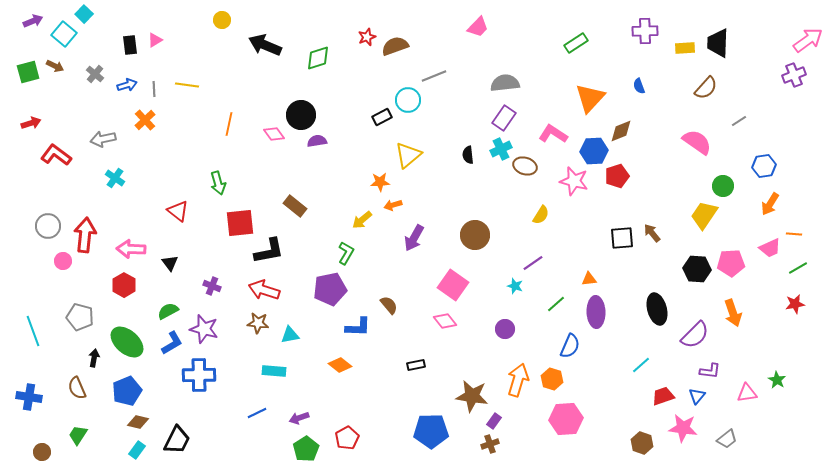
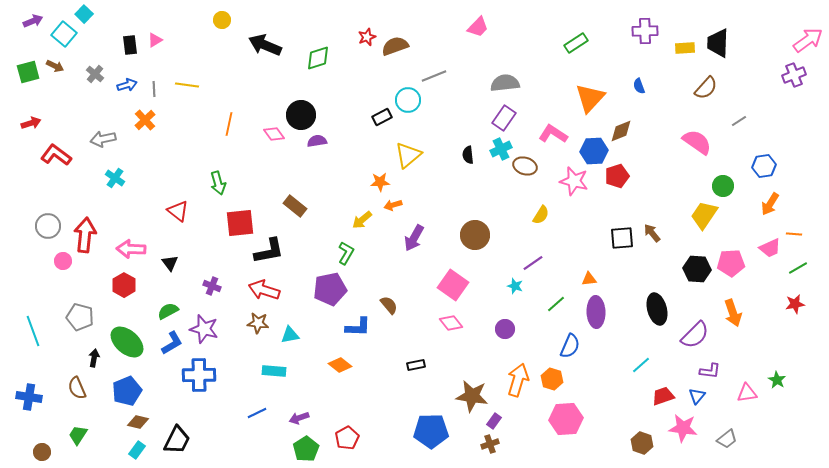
pink diamond at (445, 321): moved 6 px right, 2 px down
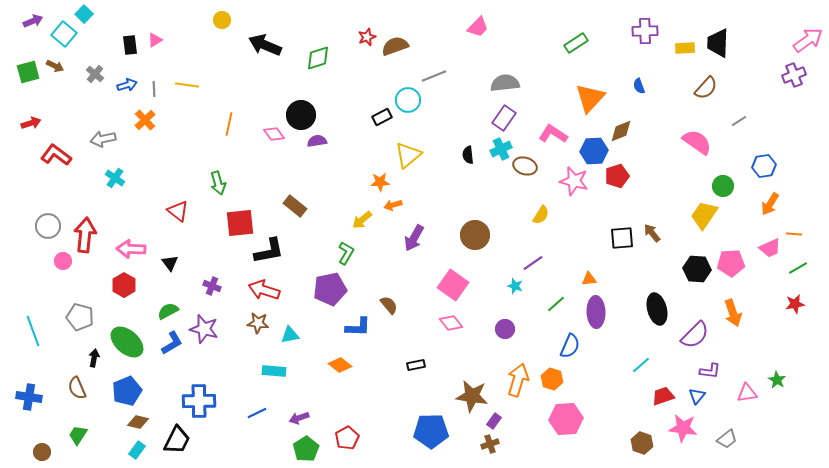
blue cross at (199, 375): moved 26 px down
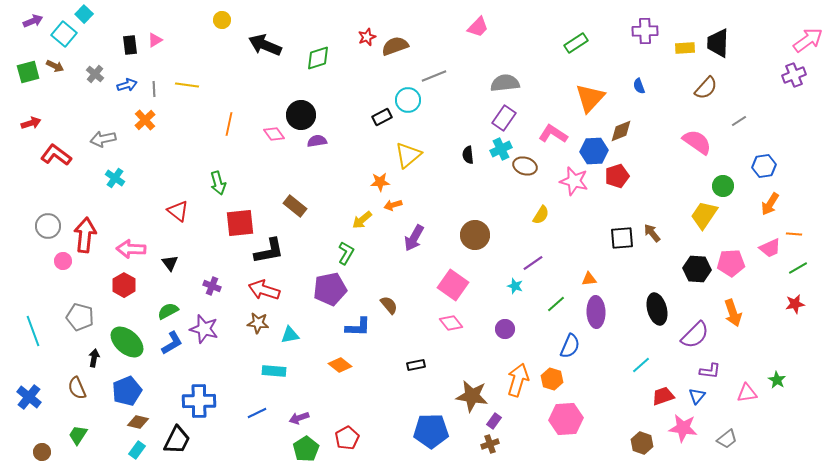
blue cross at (29, 397): rotated 30 degrees clockwise
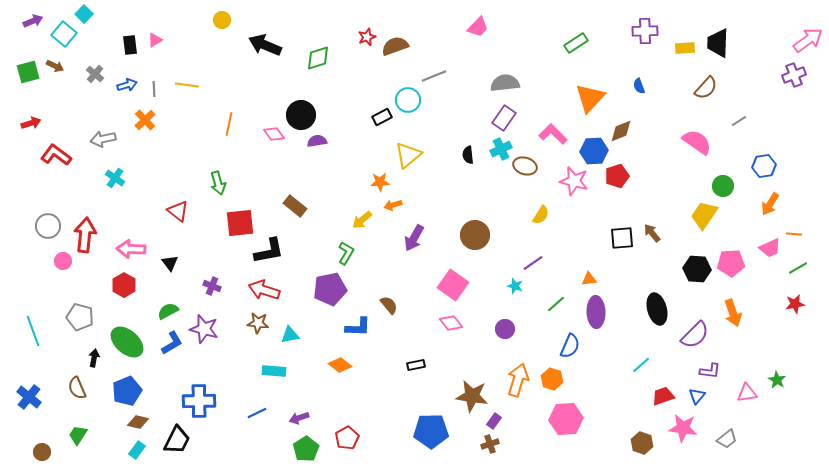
pink L-shape at (553, 134): rotated 12 degrees clockwise
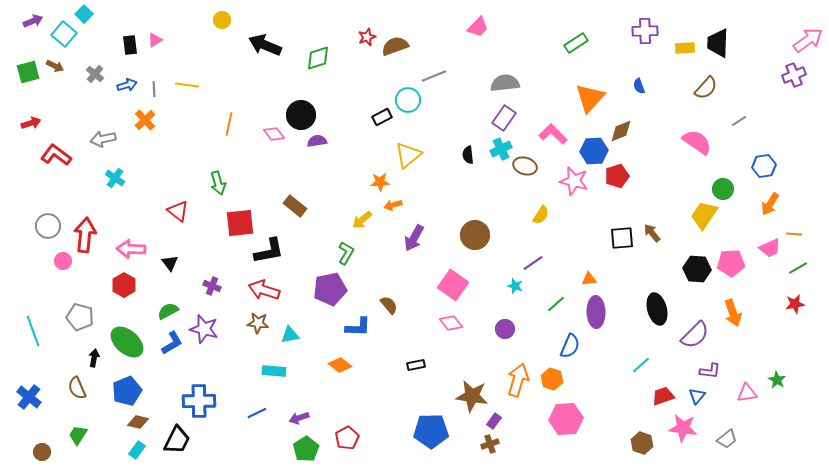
green circle at (723, 186): moved 3 px down
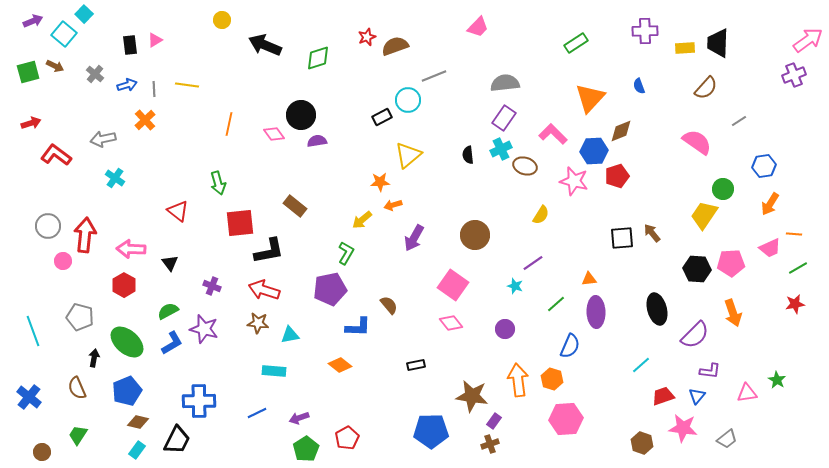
orange arrow at (518, 380): rotated 24 degrees counterclockwise
